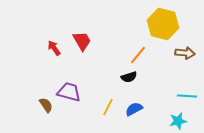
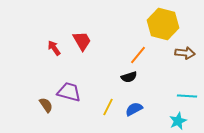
cyan star: rotated 12 degrees counterclockwise
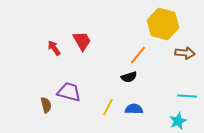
brown semicircle: rotated 21 degrees clockwise
blue semicircle: rotated 30 degrees clockwise
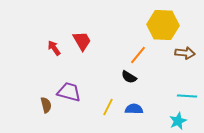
yellow hexagon: moved 1 px down; rotated 12 degrees counterclockwise
black semicircle: rotated 49 degrees clockwise
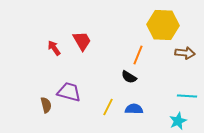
orange line: rotated 18 degrees counterclockwise
